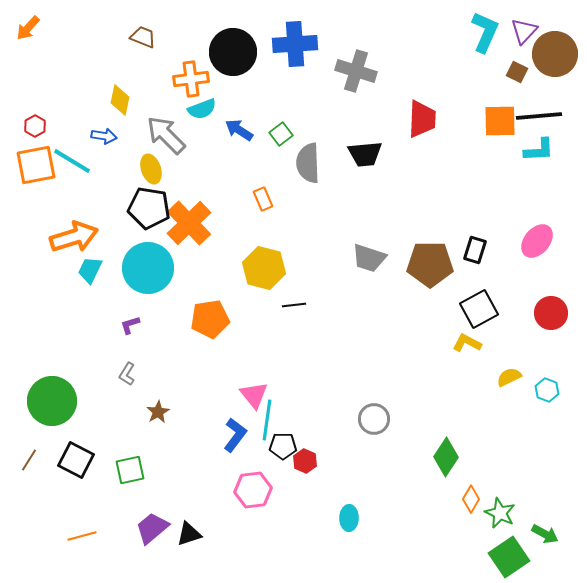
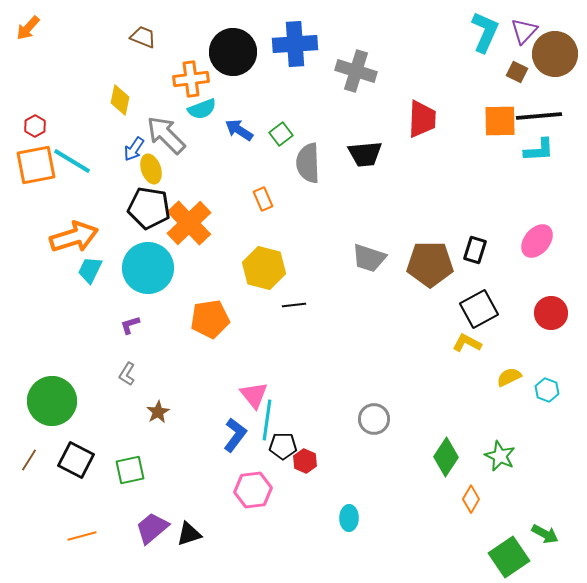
blue arrow at (104, 136): moved 30 px right, 13 px down; rotated 115 degrees clockwise
green star at (500, 513): moved 57 px up
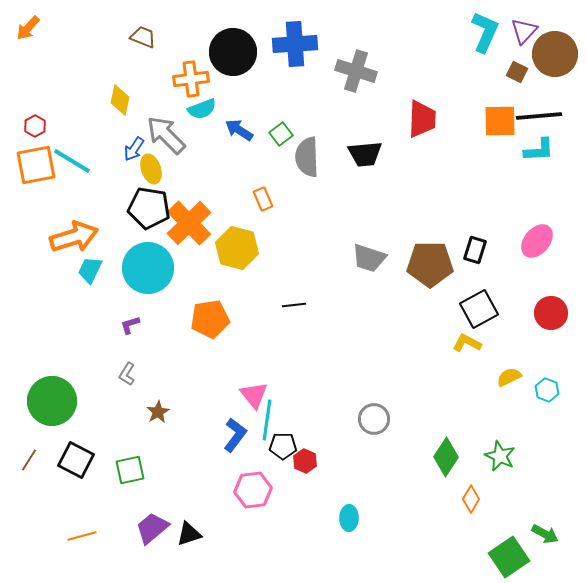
gray semicircle at (308, 163): moved 1 px left, 6 px up
yellow hexagon at (264, 268): moved 27 px left, 20 px up
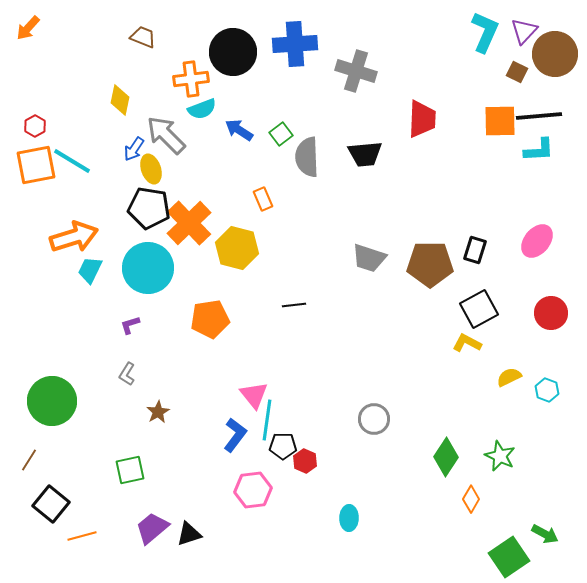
black square at (76, 460): moved 25 px left, 44 px down; rotated 12 degrees clockwise
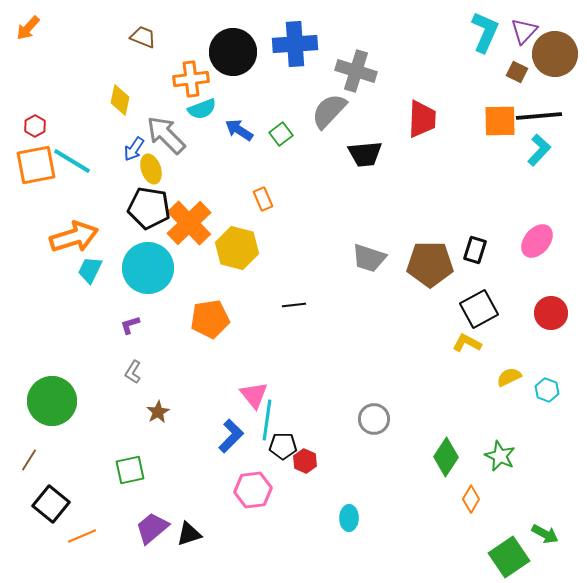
cyan L-shape at (539, 150): rotated 44 degrees counterclockwise
gray semicircle at (307, 157): moved 22 px right, 46 px up; rotated 45 degrees clockwise
gray L-shape at (127, 374): moved 6 px right, 2 px up
blue L-shape at (235, 435): moved 4 px left, 1 px down; rotated 8 degrees clockwise
orange line at (82, 536): rotated 8 degrees counterclockwise
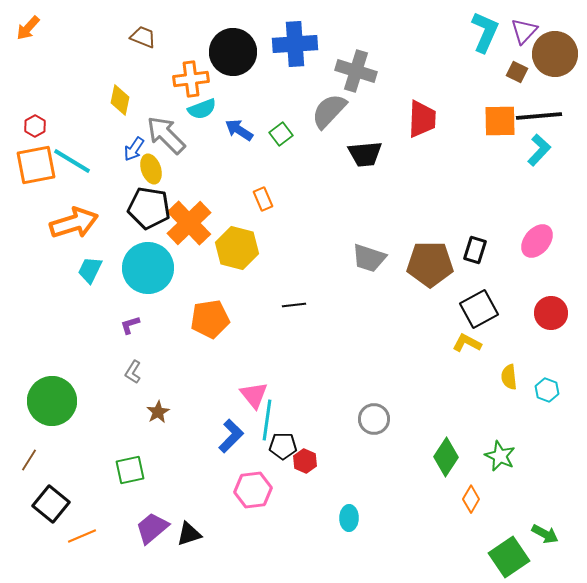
orange arrow at (74, 237): moved 14 px up
yellow semicircle at (509, 377): rotated 70 degrees counterclockwise
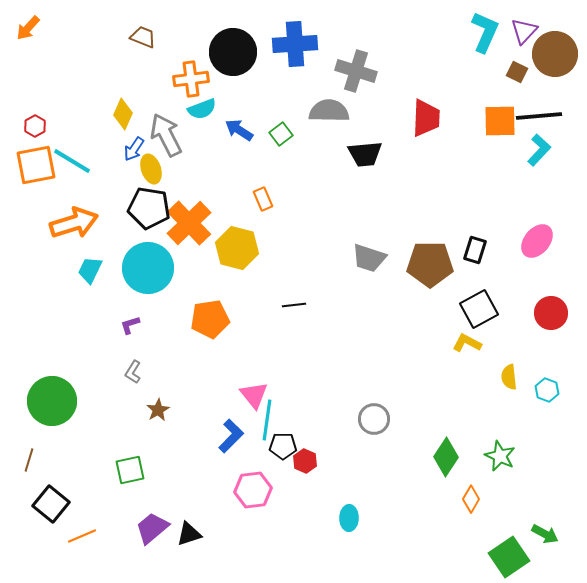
yellow diamond at (120, 100): moved 3 px right, 14 px down; rotated 12 degrees clockwise
gray semicircle at (329, 111): rotated 48 degrees clockwise
red trapezoid at (422, 119): moved 4 px right, 1 px up
gray arrow at (166, 135): rotated 18 degrees clockwise
brown star at (158, 412): moved 2 px up
brown line at (29, 460): rotated 15 degrees counterclockwise
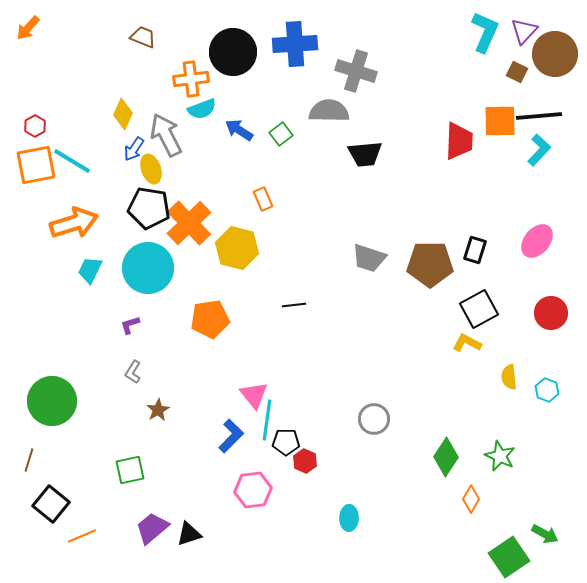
red trapezoid at (426, 118): moved 33 px right, 23 px down
black pentagon at (283, 446): moved 3 px right, 4 px up
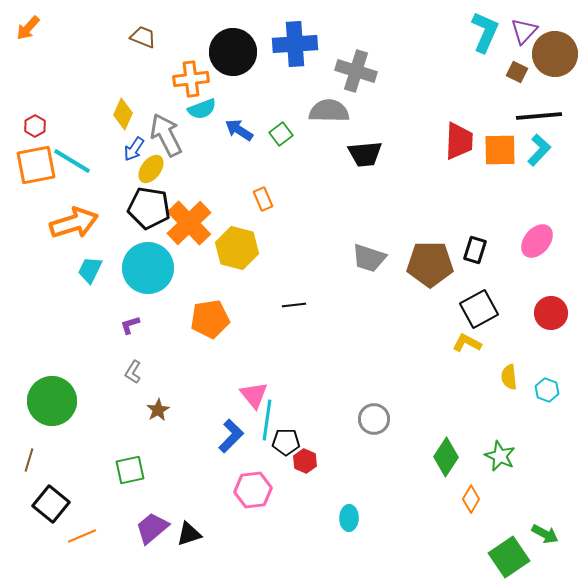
orange square at (500, 121): moved 29 px down
yellow ellipse at (151, 169): rotated 56 degrees clockwise
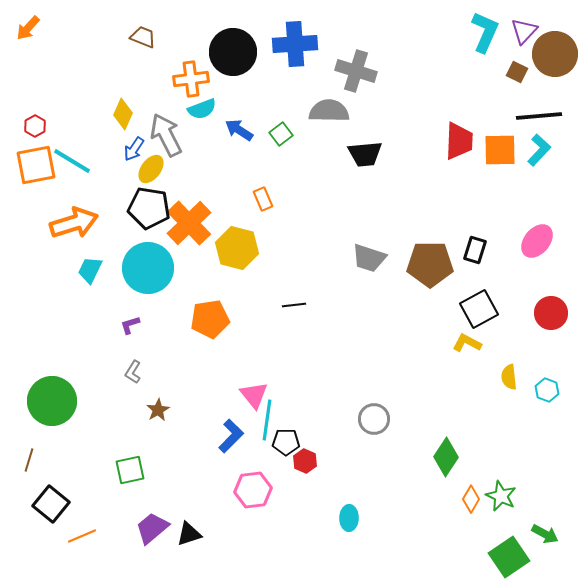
green star at (500, 456): moved 1 px right, 40 px down
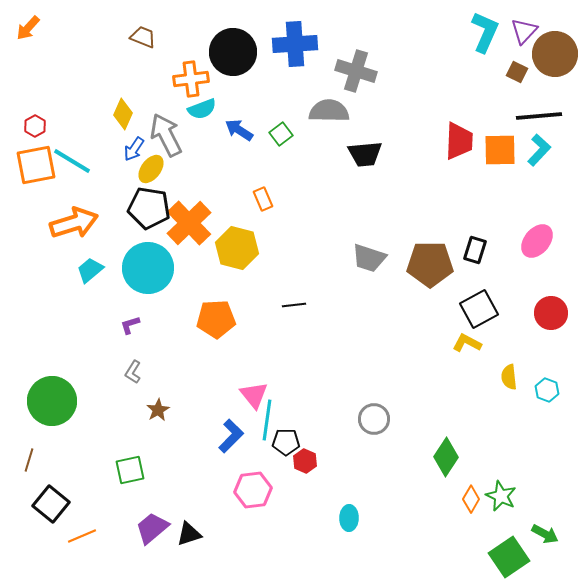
cyan trapezoid at (90, 270): rotated 24 degrees clockwise
orange pentagon at (210, 319): moved 6 px right; rotated 6 degrees clockwise
